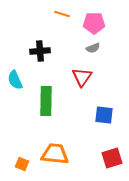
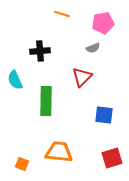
pink pentagon: moved 9 px right; rotated 10 degrees counterclockwise
red triangle: rotated 10 degrees clockwise
orange trapezoid: moved 4 px right, 2 px up
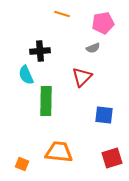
cyan semicircle: moved 11 px right, 5 px up
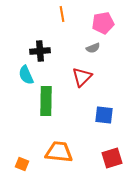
orange line: rotated 63 degrees clockwise
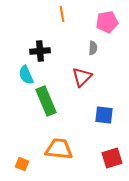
pink pentagon: moved 4 px right, 1 px up
gray semicircle: rotated 64 degrees counterclockwise
green rectangle: rotated 24 degrees counterclockwise
orange trapezoid: moved 3 px up
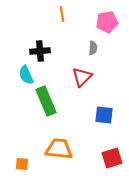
orange square: rotated 16 degrees counterclockwise
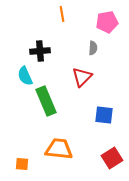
cyan semicircle: moved 1 px left, 1 px down
red square: rotated 15 degrees counterclockwise
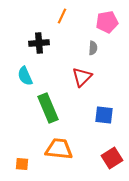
orange line: moved 2 px down; rotated 35 degrees clockwise
black cross: moved 1 px left, 8 px up
green rectangle: moved 2 px right, 7 px down
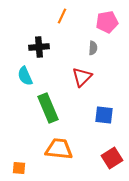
black cross: moved 4 px down
orange square: moved 3 px left, 4 px down
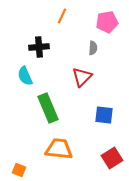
orange square: moved 2 px down; rotated 16 degrees clockwise
